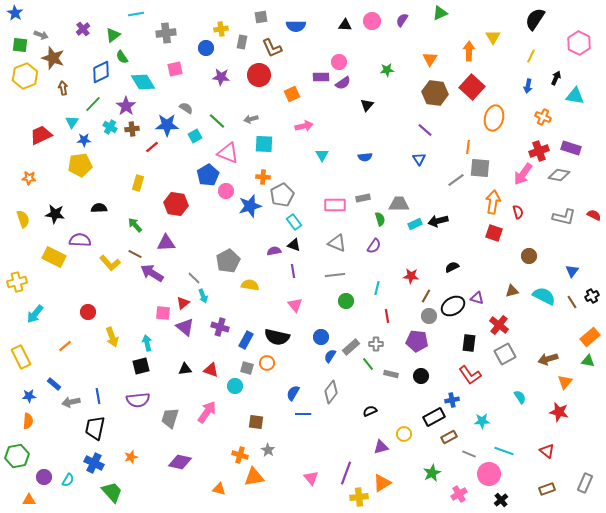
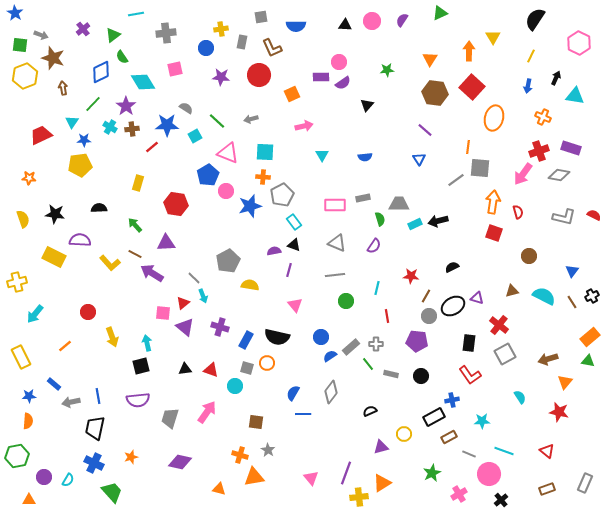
cyan square at (264, 144): moved 1 px right, 8 px down
purple line at (293, 271): moved 4 px left, 1 px up; rotated 24 degrees clockwise
blue semicircle at (330, 356): rotated 24 degrees clockwise
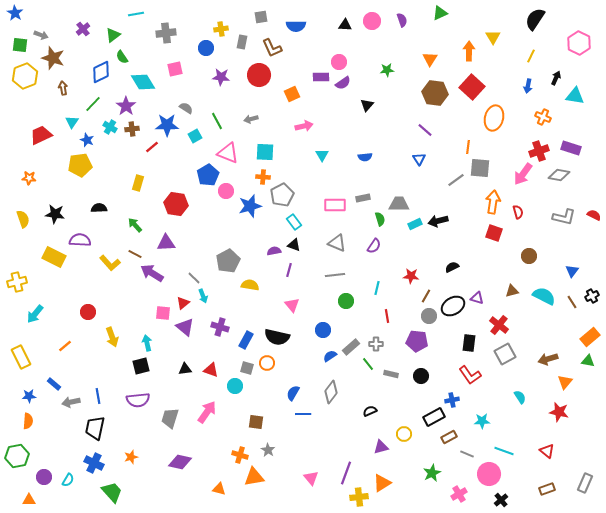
purple semicircle at (402, 20): rotated 128 degrees clockwise
green line at (217, 121): rotated 18 degrees clockwise
blue star at (84, 140): moved 3 px right; rotated 24 degrees clockwise
pink triangle at (295, 305): moved 3 px left
blue circle at (321, 337): moved 2 px right, 7 px up
gray line at (469, 454): moved 2 px left
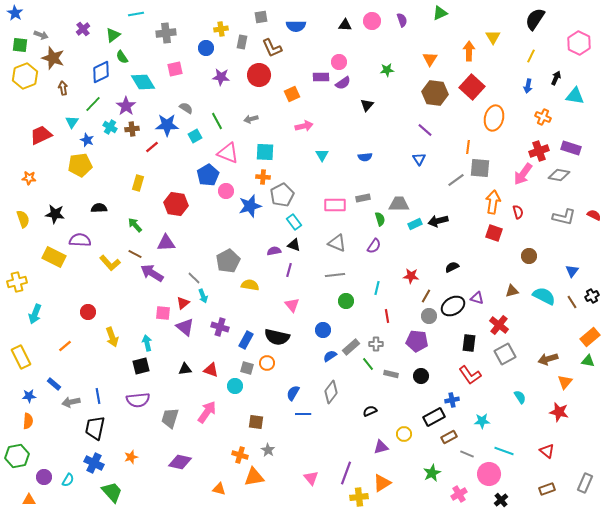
cyan arrow at (35, 314): rotated 18 degrees counterclockwise
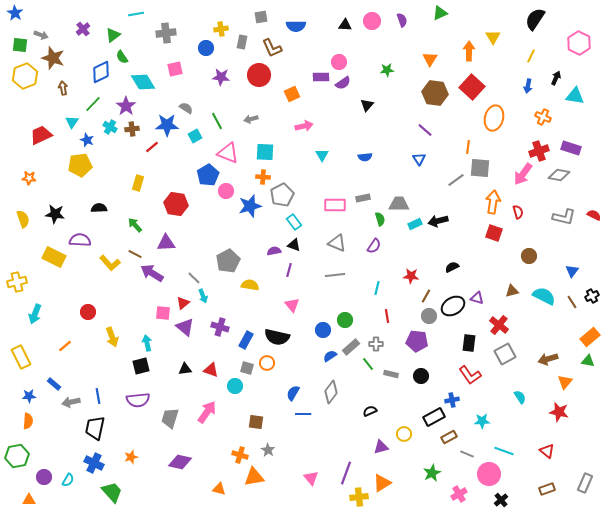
green circle at (346, 301): moved 1 px left, 19 px down
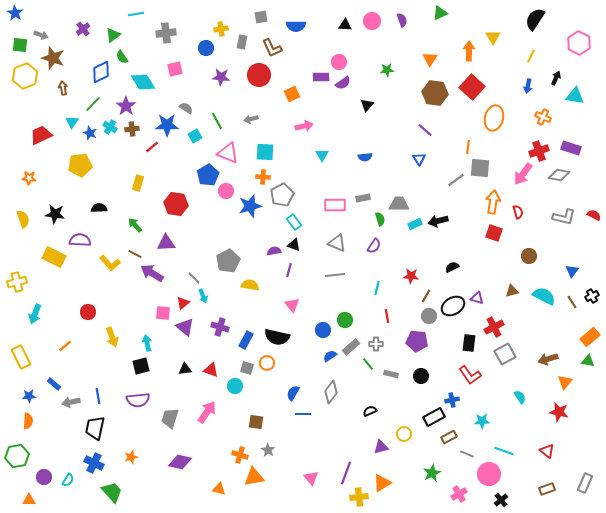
blue star at (87, 140): moved 3 px right, 7 px up
red cross at (499, 325): moved 5 px left, 2 px down; rotated 24 degrees clockwise
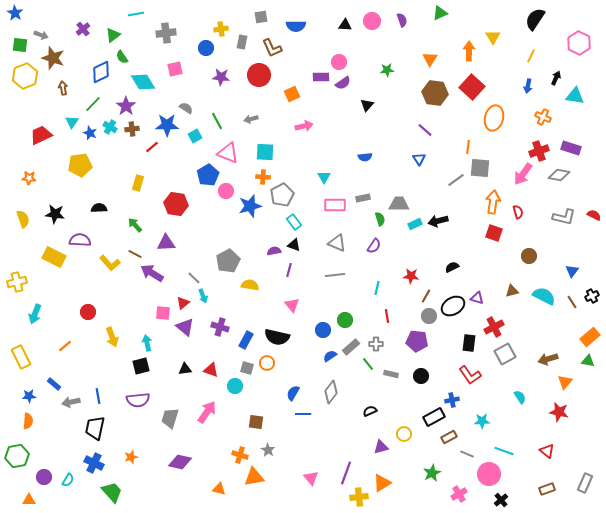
cyan triangle at (322, 155): moved 2 px right, 22 px down
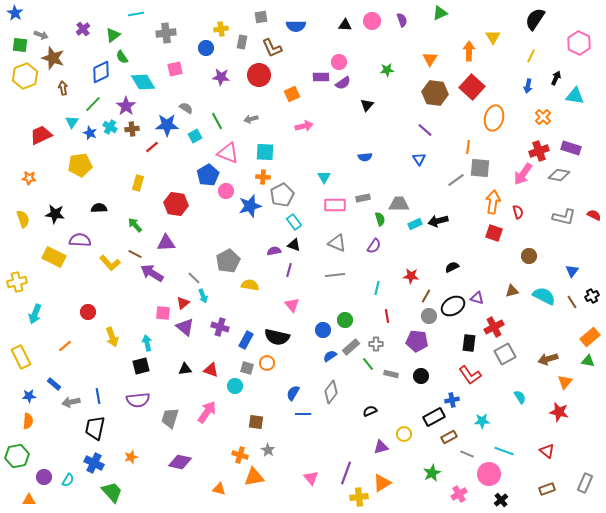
orange cross at (543, 117): rotated 21 degrees clockwise
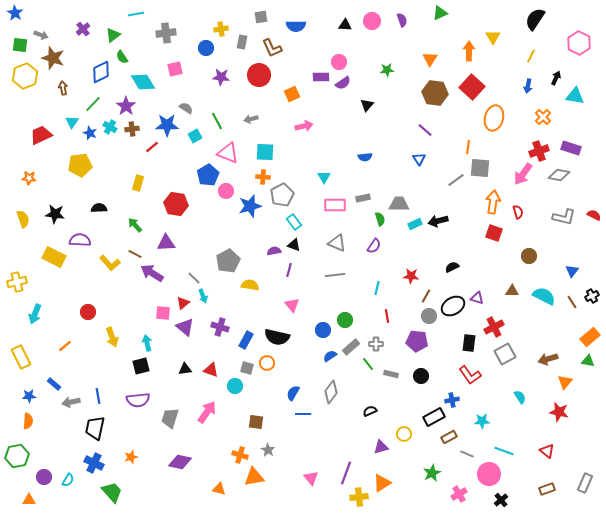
brown triangle at (512, 291): rotated 16 degrees clockwise
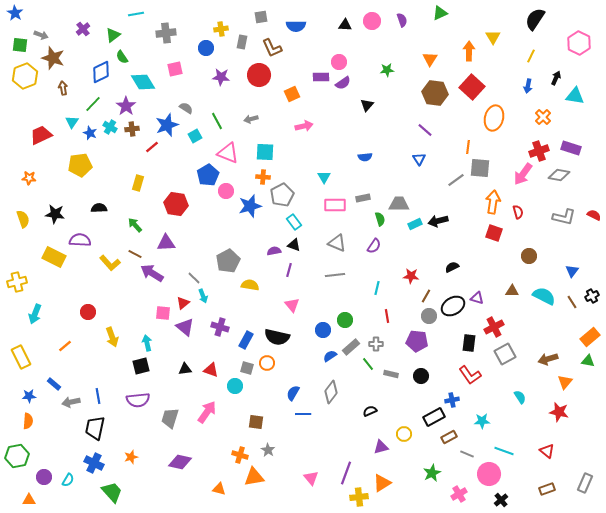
blue star at (167, 125): rotated 20 degrees counterclockwise
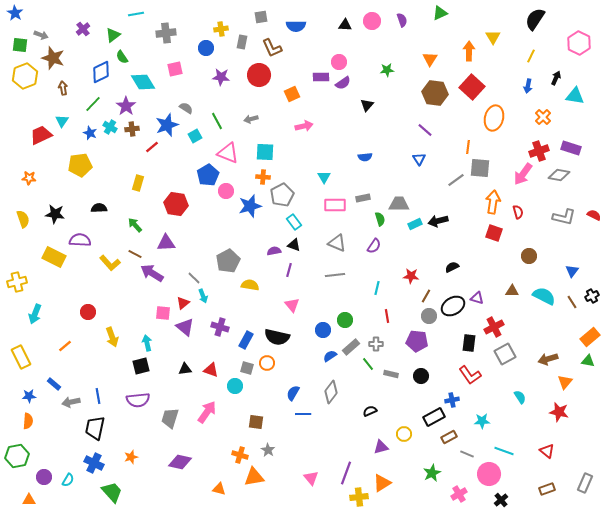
cyan triangle at (72, 122): moved 10 px left, 1 px up
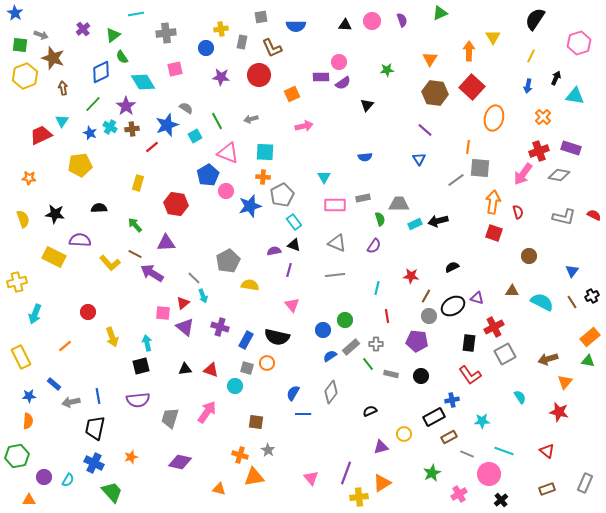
pink hexagon at (579, 43): rotated 15 degrees clockwise
cyan semicircle at (544, 296): moved 2 px left, 6 px down
